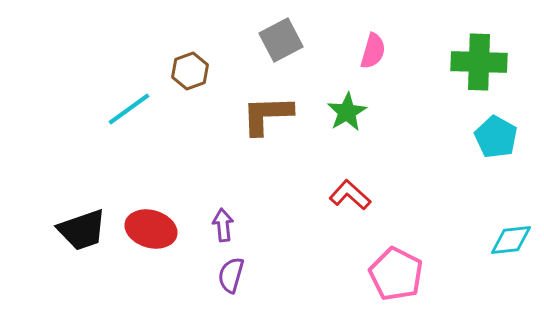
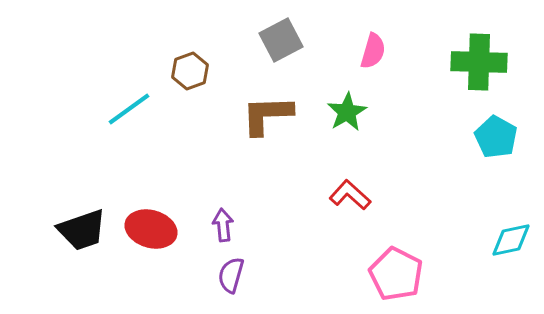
cyan diamond: rotated 6 degrees counterclockwise
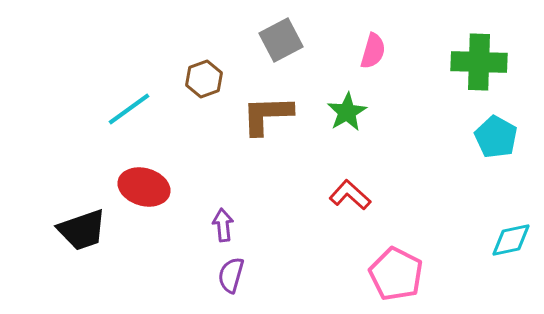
brown hexagon: moved 14 px right, 8 px down
red ellipse: moved 7 px left, 42 px up
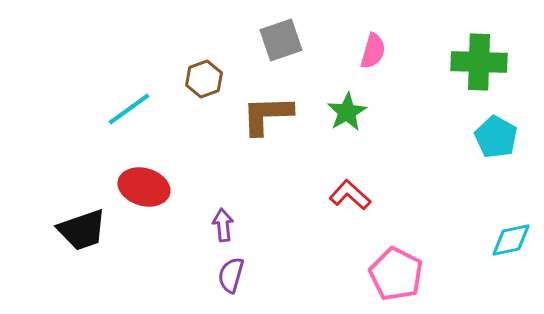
gray square: rotated 9 degrees clockwise
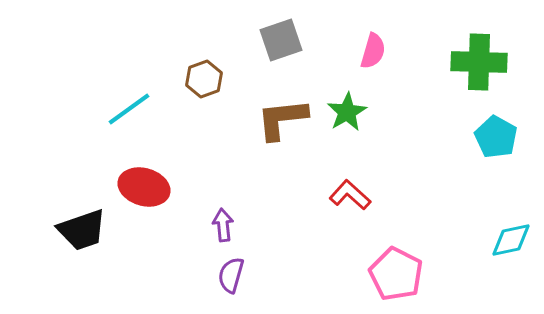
brown L-shape: moved 15 px right, 4 px down; rotated 4 degrees counterclockwise
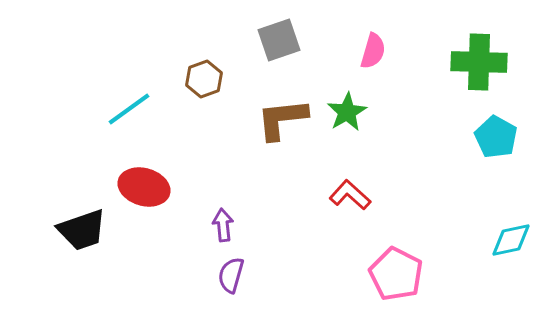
gray square: moved 2 px left
